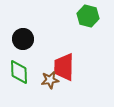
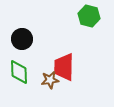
green hexagon: moved 1 px right
black circle: moved 1 px left
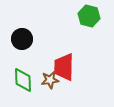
green diamond: moved 4 px right, 8 px down
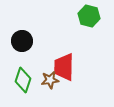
black circle: moved 2 px down
green diamond: rotated 20 degrees clockwise
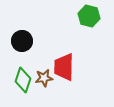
brown star: moved 6 px left, 2 px up
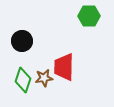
green hexagon: rotated 15 degrees counterclockwise
